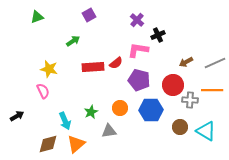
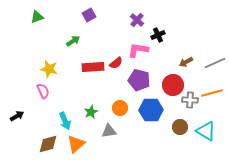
orange line: moved 3 px down; rotated 15 degrees counterclockwise
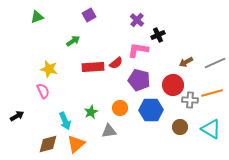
cyan triangle: moved 5 px right, 2 px up
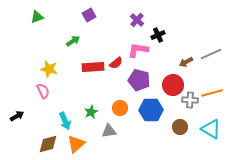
gray line: moved 4 px left, 9 px up
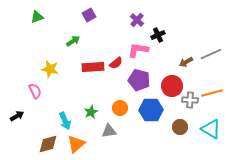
yellow star: moved 1 px right
red circle: moved 1 px left, 1 px down
pink semicircle: moved 8 px left
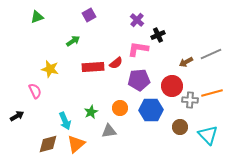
pink L-shape: moved 1 px up
purple pentagon: rotated 20 degrees counterclockwise
cyan triangle: moved 3 px left, 6 px down; rotated 15 degrees clockwise
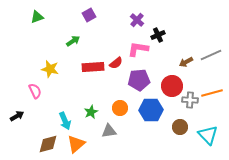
gray line: moved 1 px down
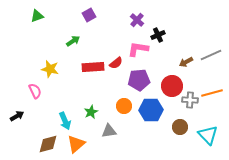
green triangle: moved 1 px up
orange circle: moved 4 px right, 2 px up
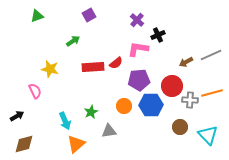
blue hexagon: moved 5 px up
brown diamond: moved 24 px left
